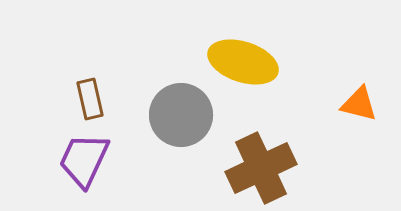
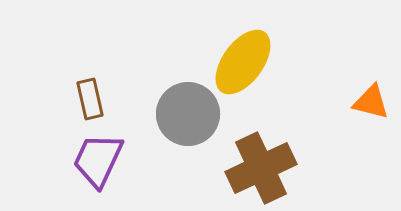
yellow ellipse: rotated 72 degrees counterclockwise
orange triangle: moved 12 px right, 2 px up
gray circle: moved 7 px right, 1 px up
purple trapezoid: moved 14 px right
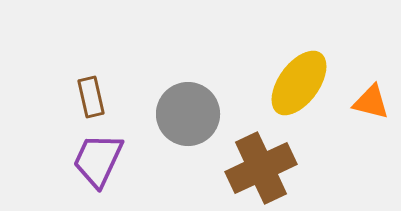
yellow ellipse: moved 56 px right, 21 px down
brown rectangle: moved 1 px right, 2 px up
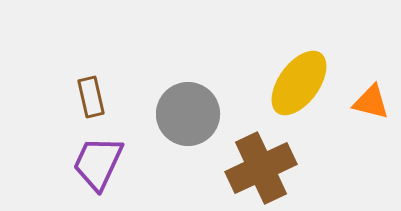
purple trapezoid: moved 3 px down
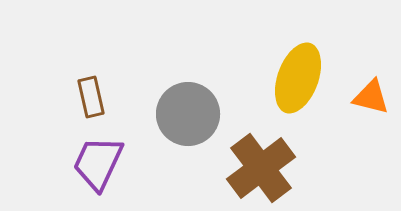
yellow ellipse: moved 1 px left, 5 px up; rotated 16 degrees counterclockwise
orange triangle: moved 5 px up
brown cross: rotated 12 degrees counterclockwise
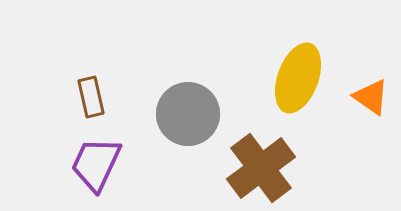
orange triangle: rotated 21 degrees clockwise
purple trapezoid: moved 2 px left, 1 px down
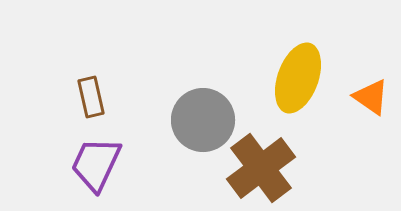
gray circle: moved 15 px right, 6 px down
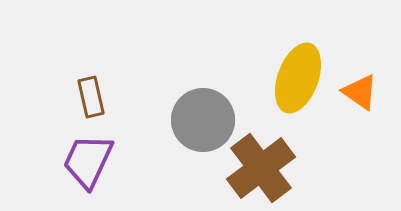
orange triangle: moved 11 px left, 5 px up
purple trapezoid: moved 8 px left, 3 px up
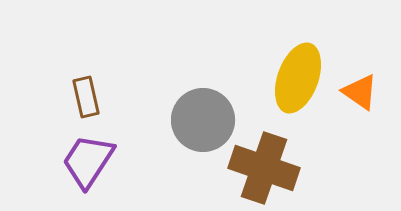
brown rectangle: moved 5 px left
purple trapezoid: rotated 8 degrees clockwise
brown cross: moved 3 px right; rotated 34 degrees counterclockwise
